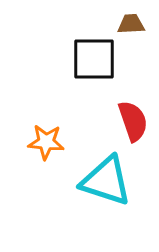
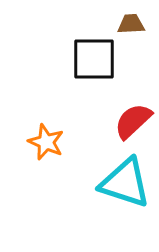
red semicircle: rotated 114 degrees counterclockwise
orange star: rotated 18 degrees clockwise
cyan triangle: moved 19 px right, 2 px down
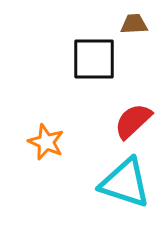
brown trapezoid: moved 3 px right
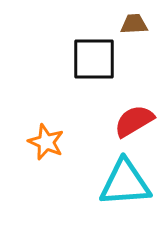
red semicircle: moved 1 px right; rotated 12 degrees clockwise
cyan triangle: rotated 22 degrees counterclockwise
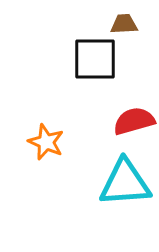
brown trapezoid: moved 10 px left
black square: moved 1 px right
red semicircle: rotated 15 degrees clockwise
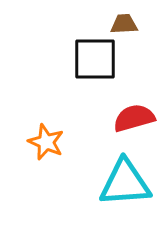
red semicircle: moved 3 px up
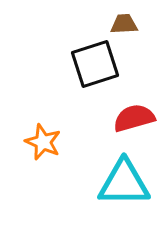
black square: moved 5 px down; rotated 18 degrees counterclockwise
orange star: moved 3 px left
cyan triangle: moved 1 px left; rotated 4 degrees clockwise
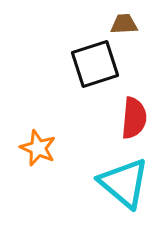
red semicircle: rotated 111 degrees clockwise
orange star: moved 5 px left, 6 px down
cyan triangle: rotated 40 degrees clockwise
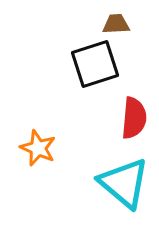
brown trapezoid: moved 8 px left
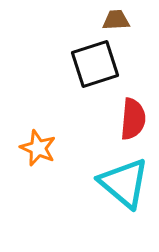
brown trapezoid: moved 4 px up
red semicircle: moved 1 px left, 1 px down
